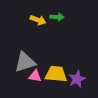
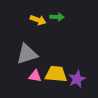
gray triangle: moved 2 px right, 8 px up
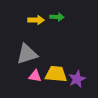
yellow arrow: moved 2 px left; rotated 21 degrees counterclockwise
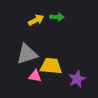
yellow arrow: rotated 28 degrees counterclockwise
yellow trapezoid: moved 5 px left, 8 px up
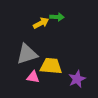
yellow arrow: moved 5 px right, 3 px down
pink triangle: moved 2 px left, 1 px down
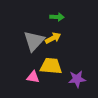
yellow arrow: moved 12 px right, 15 px down
gray triangle: moved 7 px right, 13 px up; rotated 30 degrees counterclockwise
purple star: rotated 18 degrees clockwise
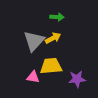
yellow trapezoid: rotated 10 degrees counterclockwise
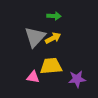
green arrow: moved 3 px left, 1 px up
gray triangle: moved 1 px right, 4 px up
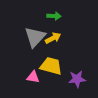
yellow trapezoid: rotated 20 degrees clockwise
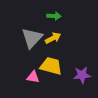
gray triangle: moved 3 px left, 1 px down
purple star: moved 5 px right, 4 px up
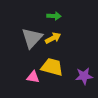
yellow trapezoid: moved 1 px right, 1 px down
purple star: moved 2 px right, 1 px down
